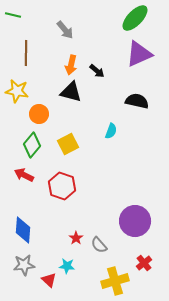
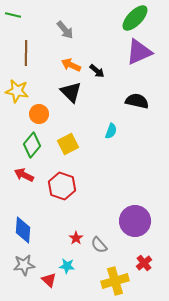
purple triangle: moved 2 px up
orange arrow: rotated 102 degrees clockwise
black triangle: rotated 30 degrees clockwise
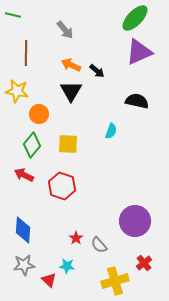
black triangle: moved 1 px up; rotated 15 degrees clockwise
yellow square: rotated 30 degrees clockwise
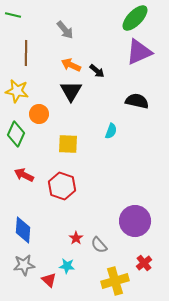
green diamond: moved 16 px left, 11 px up; rotated 15 degrees counterclockwise
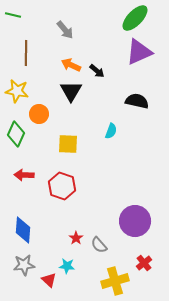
red arrow: rotated 24 degrees counterclockwise
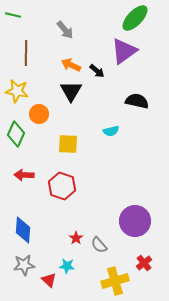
purple triangle: moved 15 px left, 1 px up; rotated 12 degrees counterclockwise
cyan semicircle: rotated 56 degrees clockwise
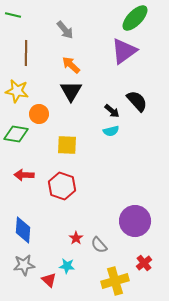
orange arrow: rotated 18 degrees clockwise
black arrow: moved 15 px right, 40 px down
black semicircle: rotated 35 degrees clockwise
green diamond: rotated 75 degrees clockwise
yellow square: moved 1 px left, 1 px down
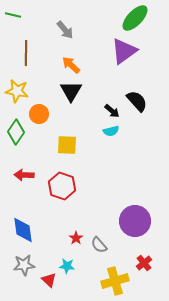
green diamond: moved 2 px up; rotated 65 degrees counterclockwise
blue diamond: rotated 12 degrees counterclockwise
